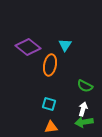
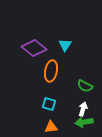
purple diamond: moved 6 px right, 1 px down
orange ellipse: moved 1 px right, 6 px down
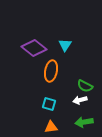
white arrow: moved 3 px left, 9 px up; rotated 120 degrees counterclockwise
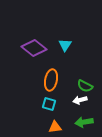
orange ellipse: moved 9 px down
orange triangle: moved 4 px right
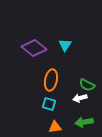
green semicircle: moved 2 px right, 1 px up
white arrow: moved 2 px up
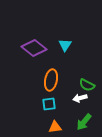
cyan square: rotated 24 degrees counterclockwise
green arrow: rotated 42 degrees counterclockwise
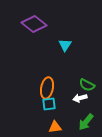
purple diamond: moved 24 px up
orange ellipse: moved 4 px left, 8 px down
green arrow: moved 2 px right
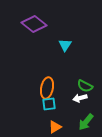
green semicircle: moved 2 px left, 1 px down
orange triangle: rotated 24 degrees counterclockwise
